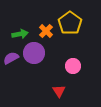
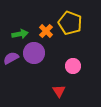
yellow pentagon: rotated 15 degrees counterclockwise
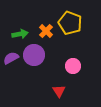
purple circle: moved 2 px down
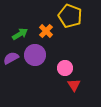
yellow pentagon: moved 7 px up
green arrow: rotated 21 degrees counterclockwise
purple circle: moved 1 px right
pink circle: moved 8 px left, 2 px down
red triangle: moved 15 px right, 6 px up
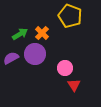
orange cross: moved 4 px left, 2 px down
purple circle: moved 1 px up
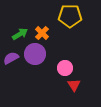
yellow pentagon: rotated 20 degrees counterclockwise
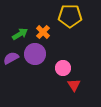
orange cross: moved 1 px right, 1 px up
pink circle: moved 2 px left
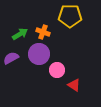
orange cross: rotated 24 degrees counterclockwise
purple circle: moved 4 px right
pink circle: moved 6 px left, 2 px down
red triangle: rotated 24 degrees counterclockwise
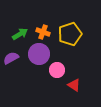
yellow pentagon: moved 18 px down; rotated 20 degrees counterclockwise
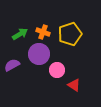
purple semicircle: moved 1 px right, 7 px down
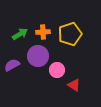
orange cross: rotated 24 degrees counterclockwise
purple circle: moved 1 px left, 2 px down
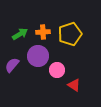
purple semicircle: rotated 21 degrees counterclockwise
